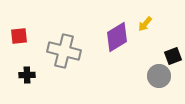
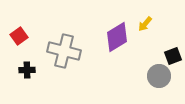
red square: rotated 30 degrees counterclockwise
black cross: moved 5 px up
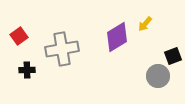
gray cross: moved 2 px left, 2 px up; rotated 24 degrees counterclockwise
gray circle: moved 1 px left
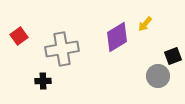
black cross: moved 16 px right, 11 px down
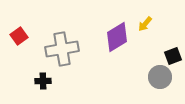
gray circle: moved 2 px right, 1 px down
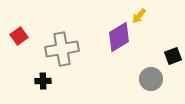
yellow arrow: moved 6 px left, 8 px up
purple diamond: moved 2 px right
gray circle: moved 9 px left, 2 px down
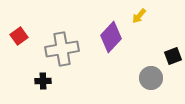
purple diamond: moved 8 px left; rotated 16 degrees counterclockwise
gray circle: moved 1 px up
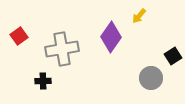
purple diamond: rotated 8 degrees counterclockwise
black square: rotated 12 degrees counterclockwise
